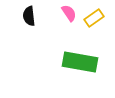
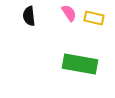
yellow rectangle: rotated 48 degrees clockwise
green rectangle: moved 2 px down
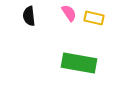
green rectangle: moved 1 px left, 1 px up
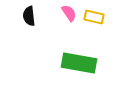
yellow rectangle: moved 1 px up
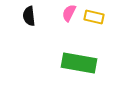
pink semicircle: rotated 120 degrees counterclockwise
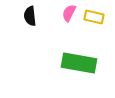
black semicircle: moved 1 px right
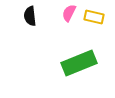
green rectangle: rotated 32 degrees counterclockwise
